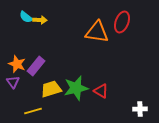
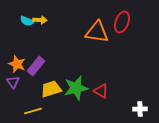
cyan semicircle: moved 1 px right, 4 px down; rotated 16 degrees counterclockwise
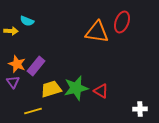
yellow arrow: moved 29 px left, 11 px down
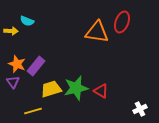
white cross: rotated 24 degrees counterclockwise
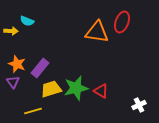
purple rectangle: moved 4 px right, 2 px down
white cross: moved 1 px left, 4 px up
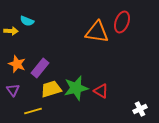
purple triangle: moved 8 px down
white cross: moved 1 px right, 4 px down
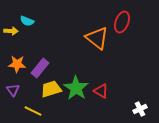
orange triangle: moved 6 px down; rotated 30 degrees clockwise
orange star: rotated 18 degrees counterclockwise
green star: rotated 25 degrees counterclockwise
yellow line: rotated 42 degrees clockwise
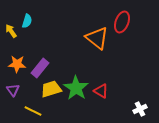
cyan semicircle: rotated 96 degrees counterclockwise
yellow arrow: rotated 128 degrees counterclockwise
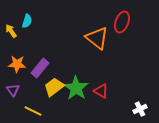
yellow trapezoid: moved 3 px right, 2 px up; rotated 20 degrees counterclockwise
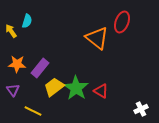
white cross: moved 1 px right
